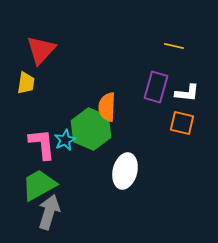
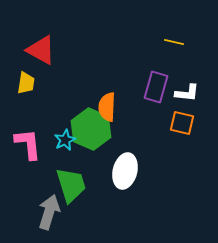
yellow line: moved 4 px up
red triangle: rotated 44 degrees counterclockwise
pink L-shape: moved 14 px left
green trapezoid: moved 32 px right; rotated 102 degrees clockwise
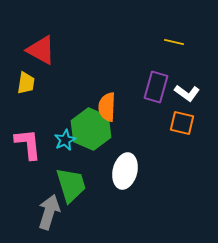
white L-shape: rotated 30 degrees clockwise
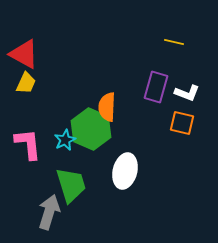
red triangle: moved 17 px left, 4 px down
yellow trapezoid: rotated 15 degrees clockwise
white L-shape: rotated 15 degrees counterclockwise
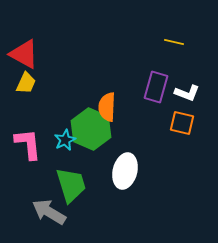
gray arrow: rotated 76 degrees counterclockwise
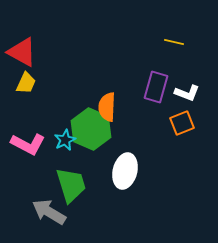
red triangle: moved 2 px left, 2 px up
orange square: rotated 35 degrees counterclockwise
pink L-shape: rotated 124 degrees clockwise
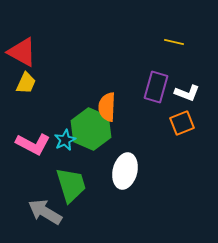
pink L-shape: moved 5 px right
gray arrow: moved 4 px left
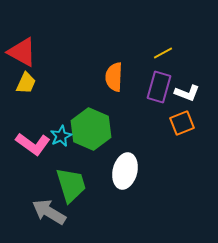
yellow line: moved 11 px left, 11 px down; rotated 42 degrees counterclockwise
purple rectangle: moved 3 px right
orange semicircle: moved 7 px right, 30 px up
cyan star: moved 4 px left, 4 px up
pink L-shape: rotated 8 degrees clockwise
gray arrow: moved 4 px right
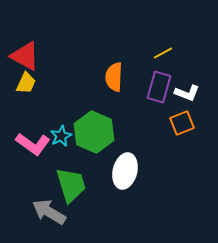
red triangle: moved 3 px right, 4 px down
green hexagon: moved 3 px right, 3 px down
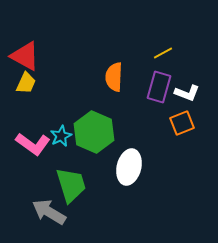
white ellipse: moved 4 px right, 4 px up
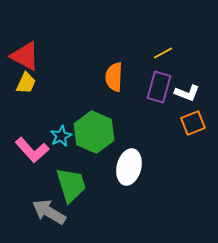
orange square: moved 11 px right
pink L-shape: moved 1 px left, 6 px down; rotated 12 degrees clockwise
